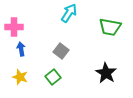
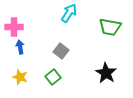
blue arrow: moved 1 px left, 2 px up
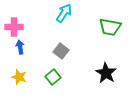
cyan arrow: moved 5 px left
yellow star: moved 1 px left
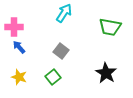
blue arrow: moved 1 px left; rotated 32 degrees counterclockwise
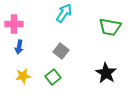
pink cross: moved 3 px up
blue arrow: rotated 128 degrees counterclockwise
yellow star: moved 4 px right, 1 px up; rotated 28 degrees counterclockwise
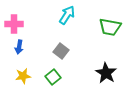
cyan arrow: moved 3 px right, 2 px down
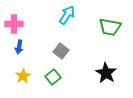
yellow star: rotated 21 degrees counterclockwise
